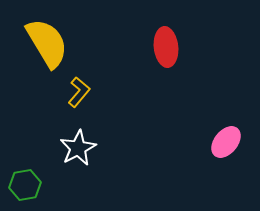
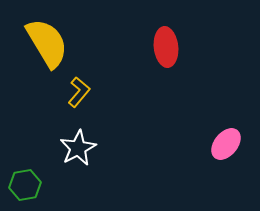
pink ellipse: moved 2 px down
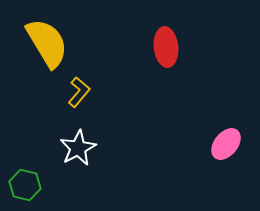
green hexagon: rotated 24 degrees clockwise
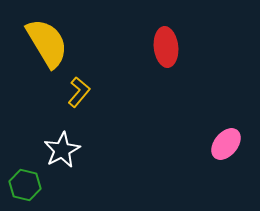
white star: moved 16 px left, 2 px down
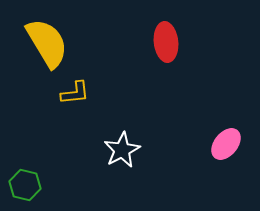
red ellipse: moved 5 px up
yellow L-shape: moved 4 px left, 1 px down; rotated 44 degrees clockwise
white star: moved 60 px right
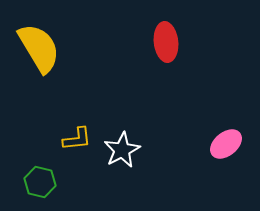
yellow semicircle: moved 8 px left, 5 px down
yellow L-shape: moved 2 px right, 46 px down
pink ellipse: rotated 12 degrees clockwise
green hexagon: moved 15 px right, 3 px up
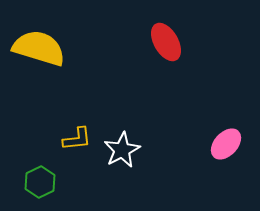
red ellipse: rotated 24 degrees counterclockwise
yellow semicircle: rotated 42 degrees counterclockwise
pink ellipse: rotated 8 degrees counterclockwise
green hexagon: rotated 20 degrees clockwise
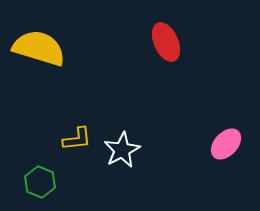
red ellipse: rotated 6 degrees clockwise
green hexagon: rotated 12 degrees counterclockwise
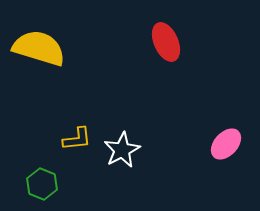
green hexagon: moved 2 px right, 2 px down
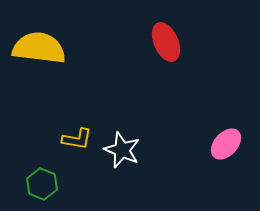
yellow semicircle: rotated 10 degrees counterclockwise
yellow L-shape: rotated 16 degrees clockwise
white star: rotated 21 degrees counterclockwise
